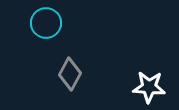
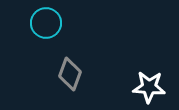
gray diamond: rotated 8 degrees counterclockwise
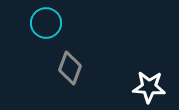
gray diamond: moved 6 px up
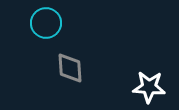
gray diamond: rotated 24 degrees counterclockwise
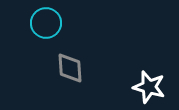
white star: rotated 12 degrees clockwise
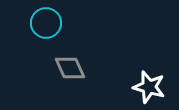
gray diamond: rotated 20 degrees counterclockwise
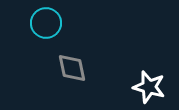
gray diamond: moved 2 px right; rotated 12 degrees clockwise
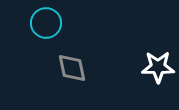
white star: moved 9 px right, 20 px up; rotated 16 degrees counterclockwise
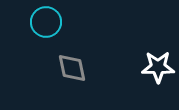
cyan circle: moved 1 px up
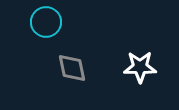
white star: moved 18 px left
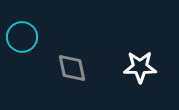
cyan circle: moved 24 px left, 15 px down
